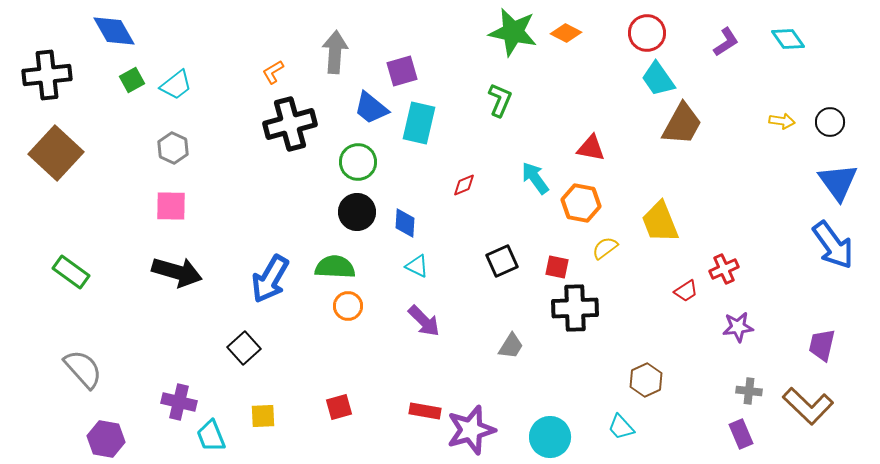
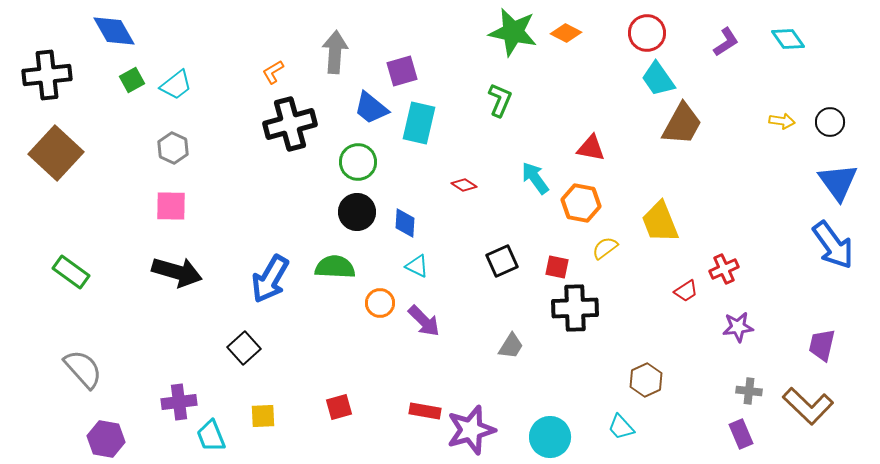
red diamond at (464, 185): rotated 55 degrees clockwise
orange circle at (348, 306): moved 32 px right, 3 px up
purple cross at (179, 402): rotated 20 degrees counterclockwise
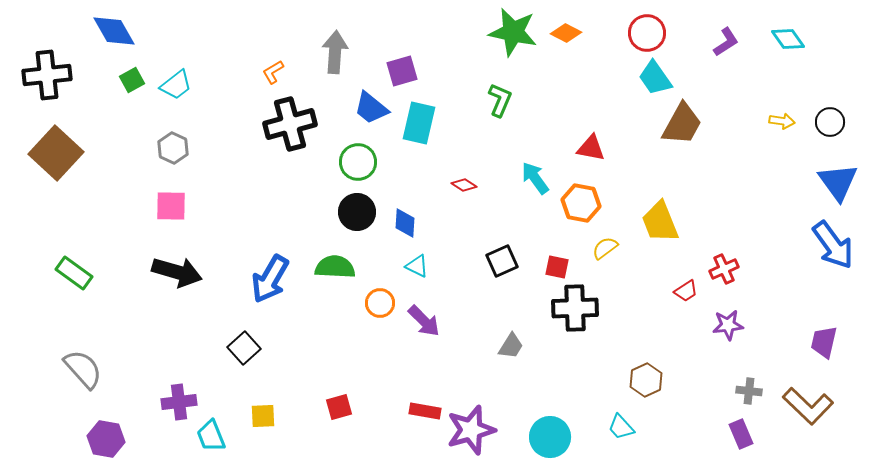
cyan trapezoid at (658, 79): moved 3 px left, 1 px up
green rectangle at (71, 272): moved 3 px right, 1 px down
purple star at (738, 327): moved 10 px left, 2 px up
purple trapezoid at (822, 345): moved 2 px right, 3 px up
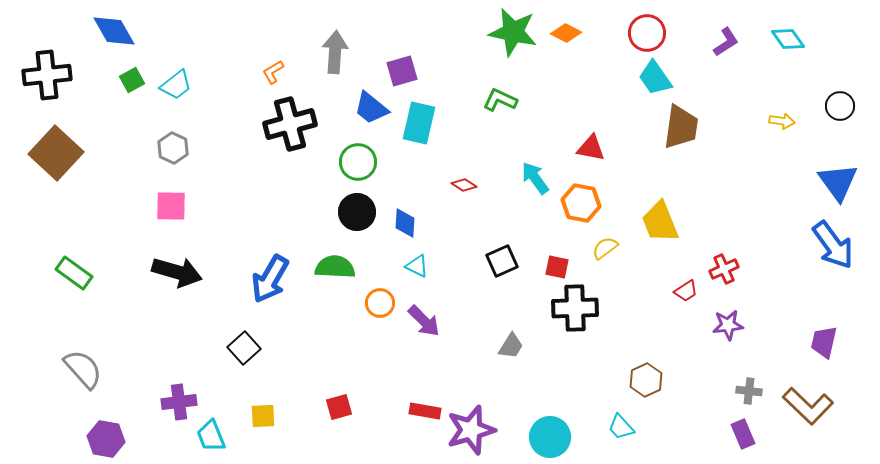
green L-shape at (500, 100): rotated 88 degrees counterclockwise
black circle at (830, 122): moved 10 px right, 16 px up
brown trapezoid at (682, 124): moved 1 px left, 3 px down; rotated 21 degrees counterclockwise
purple rectangle at (741, 434): moved 2 px right
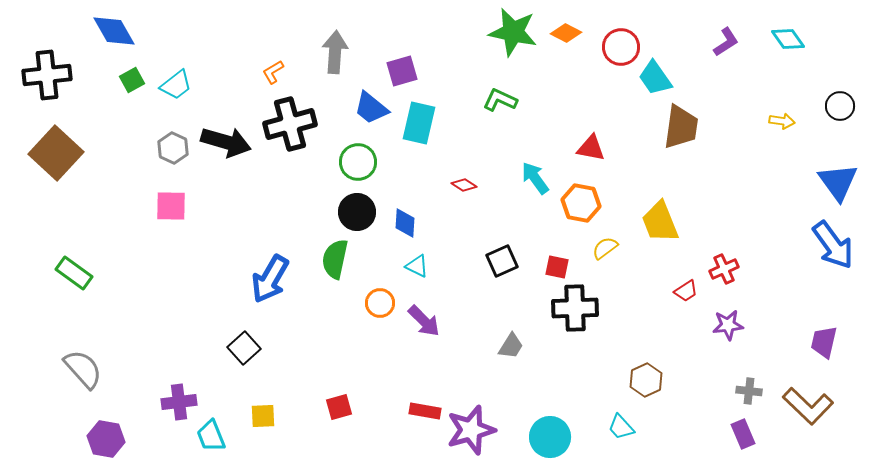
red circle at (647, 33): moved 26 px left, 14 px down
green semicircle at (335, 267): moved 8 px up; rotated 81 degrees counterclockwise
black arrow at (177, 272): moved 49 px right, 130 px up
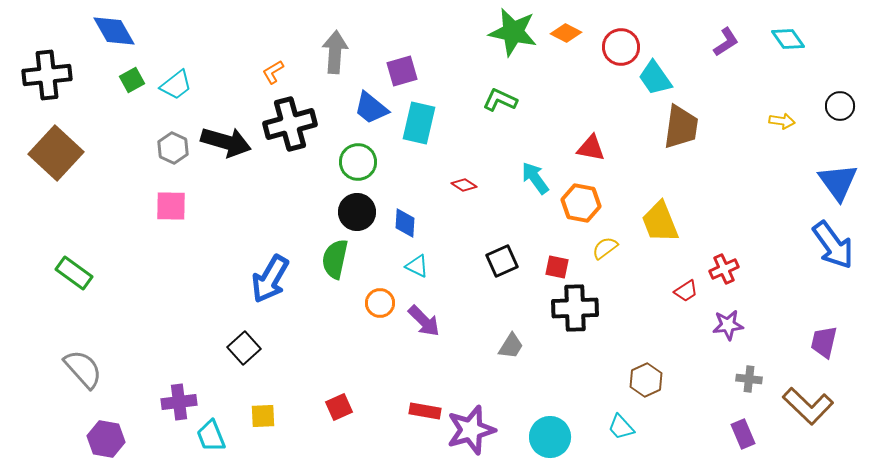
gray cross at (749, 391): moved 12 px up
red square at (339, 407): rotated 8 degrees counterclockwise
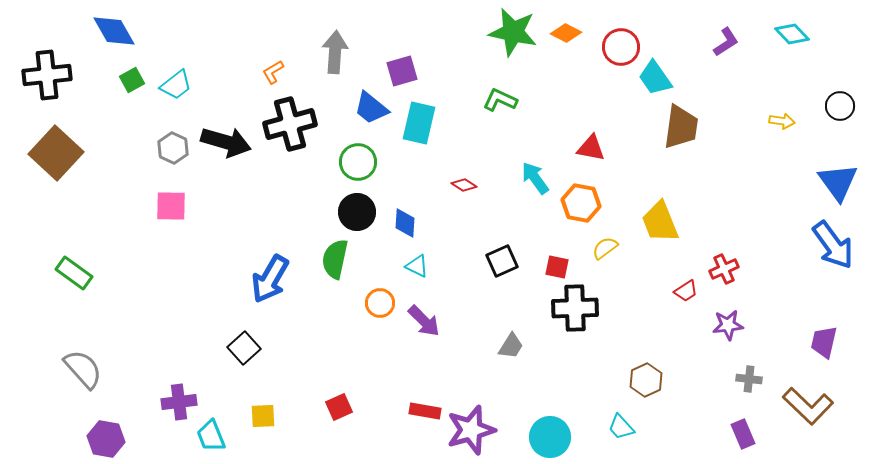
cyan diamond at (788, 39): moved 4 px right, 5 px up; rotated 8 degrees counterclockwise
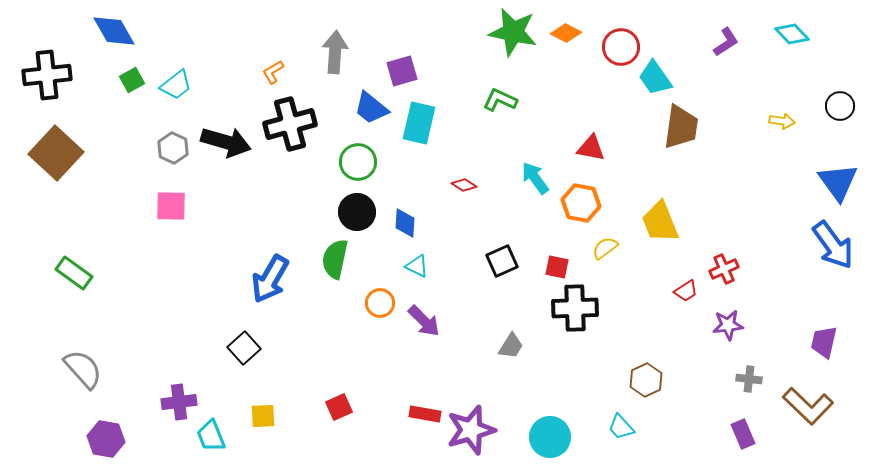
red rectangle at (425, 411): moved 3 px down
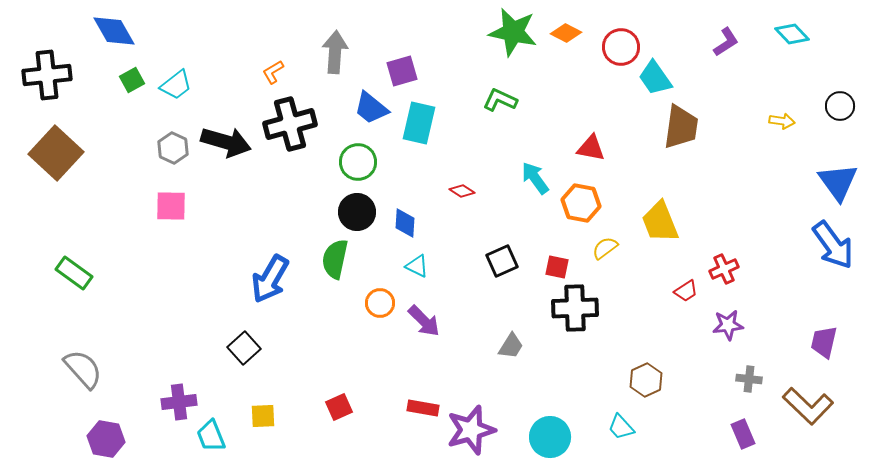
red diamond at (464, 185): moved 2 px left, 6 px down
red rectangle at (425, 414): moved 2 px left, 6 px up
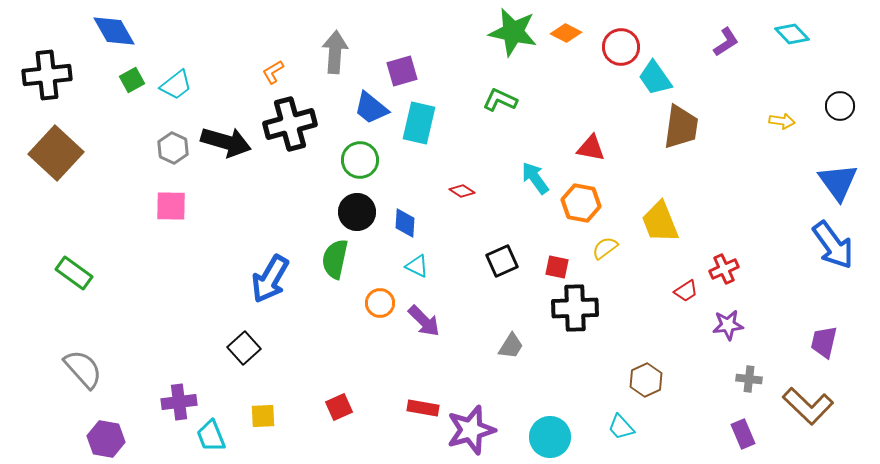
green circle at (358, 162): moved 2 px right, 2 px up
